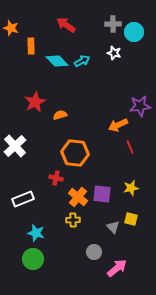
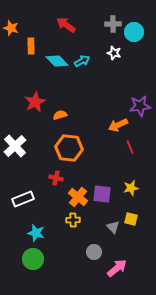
orange hexagon: moved 6 px left, 5 px up
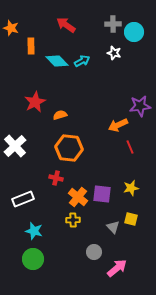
cyan star: moved 2 px left, 2 px up
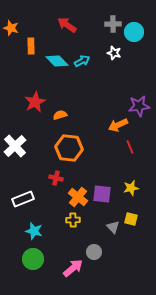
red arrow: moved 1 px right
purple star: moved 1 px left
pink arrow: moved 44 px left
